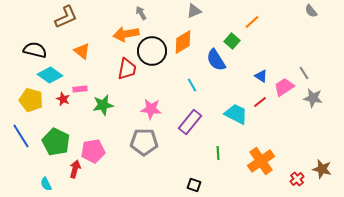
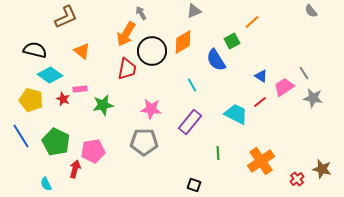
orange arrow: rotated 50 degrees counterclockwise
green square: rotated 21 degrees clockwise
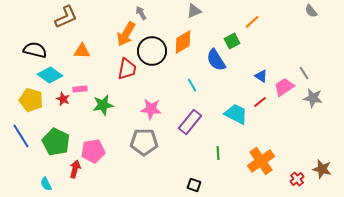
orange triangle: rotated 36 degrees counterclockwise
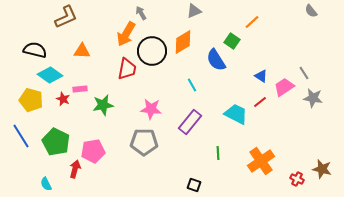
green square: rotated 28 degrees counterclockwise
red cross: rotated 24 degrees counterclockwise
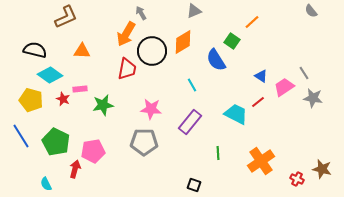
red line: moved 2 px left
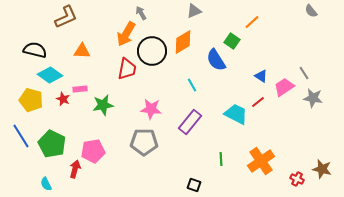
green pentagon: moved 4 px left, 2 px down
green line: moved 3 px right, 6 px down
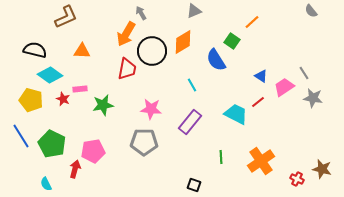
green line: moved 2 px up
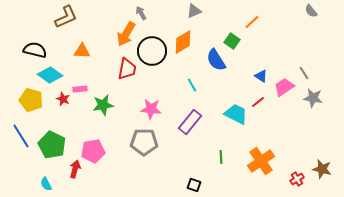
green pentagon: moved 1 px down
red cross: rotated 32 degrees clockwise
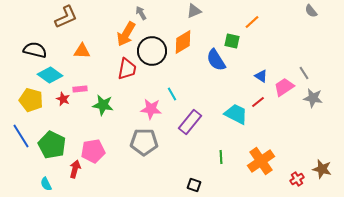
green square: rotated 21 degrees counterclockwise
cyan line: moved 20 px left, 9 px down
green star: rotated 20 degrees clockwise
